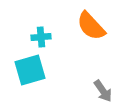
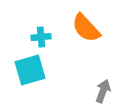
orange semicircle: moved 5 px left, 2 px down
gray arrow: rotated 125 degrees counterclockwise
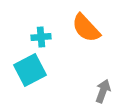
cyan square: rotated 12 degrees counterclockwise
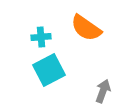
orange semicircle: rotated 12 degrees counterclockwise
cyan square: moved 19 px right
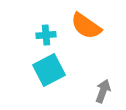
orange semicircle: moved 2 px up
cyan cross: moved 5 px right, 2 px up
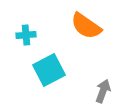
cyan cross: moved 20 px left
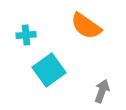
cyan square: rotated 8 degrees counterclockwise
gray arrow: moved 1 px left
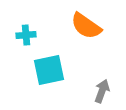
cyan square: rotated 24 degrees clockwise
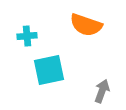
orange semicircle: moved 1 px up; rotated 16 degrees counterclockwise
cyan cross: moved 1 px right, 1 px down
